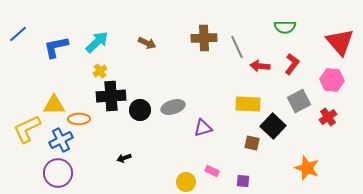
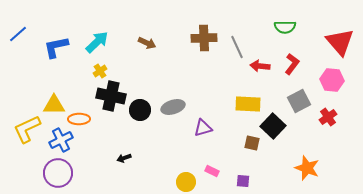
black cross: rotated 16 degrees clockwise
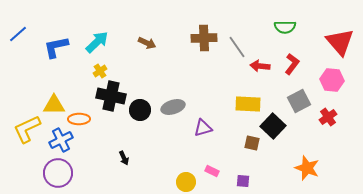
gray line: rotated 10 degrees counterclockwise
black arrow: rotated 96 degrees counterclockwise
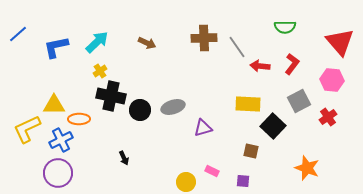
brown square: moved 1 px left, 8 px down
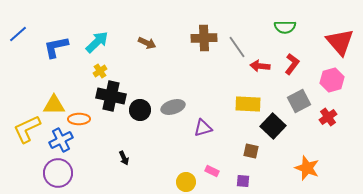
pink hexagon: rotated 20 degrees counterclockwise
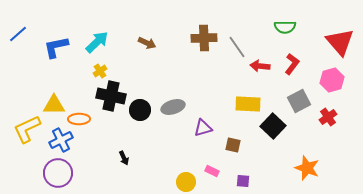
brown square: moved 18 px left, 6 px up
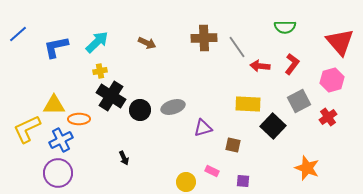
yellow cross: rotated 24 degrees clockwise
black cross: rotated 20 degrees clockwise
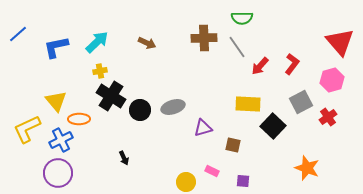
green semicircle: moved 43 px left, 9 px up
red arrow: rotated 54 degrees counterclockwise
gray square: moved 2 px right, 1 px down
yellow triangle: moved 2 px right, 4 px up; rotated 50 degrees clockwise
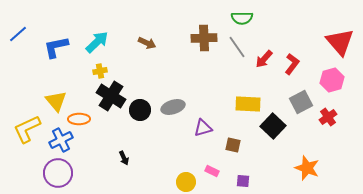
red arrow: moved 4 px right, 7 px up
